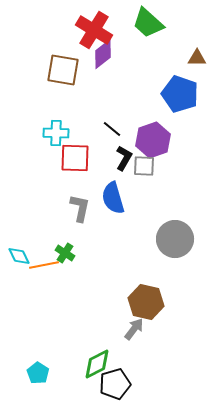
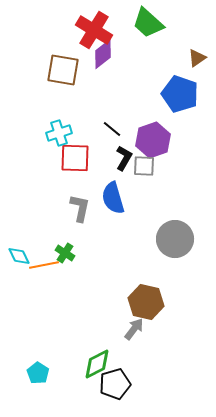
brown triangle: rotated 36 degrees counterclockwise
cyan cross: moved 3 px right; rotated 20 degrees counterclockwise
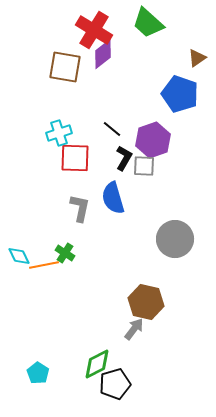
brown square: moved 2 px right, 3 px up
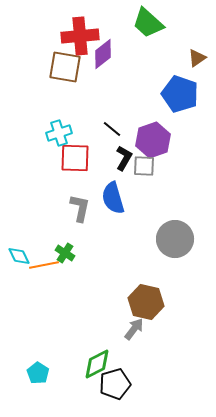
red cross: moved 14 px left, 6 px down; rotated 36 degrees counterclockwise
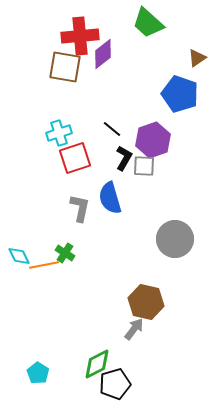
red square: rotated 20 degrees counterclockwise
blue semicircle: moved 3 px left
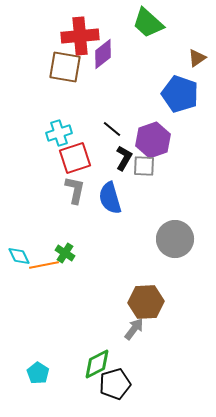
gray L-shape: moved 5 px left, 18 px up
brown hexagon: rotated 16 degrees counterclockwise
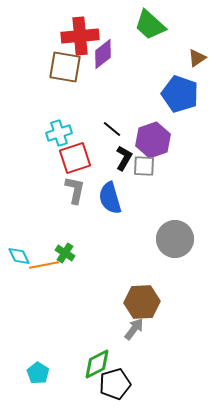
green trapezoid: moved 2 px right, 2 px down
brown hexagon: moved 4 px left
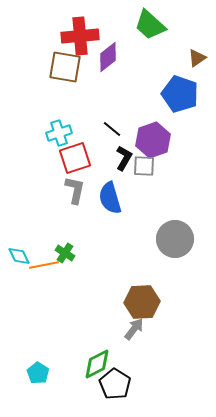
purple diamond: moved 5 px right, 3 px down
black pentagon: rotated 24 degrees counterclockwise
